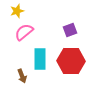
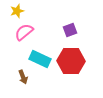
cyan rectangle: rotated 65 degrees counterclockwise
brown arrow: moved 1 px right, 1 px down
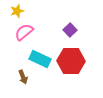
purple square: rotated 24 degrees counterclockwise
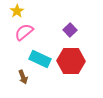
yellow star: rotated 16 degrees counterclockwise
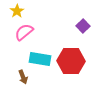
purple square: moved 13 px right, 4 px up
cyan rectangle: rotated 15 degrees counterclockwise
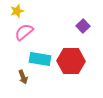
yellow star: rotated 16 degrees clockwise
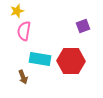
purple square: rotated 24 degrees clockwise
pink semicircle: moved 1 px up; rotated 42 degrees counterclockwise
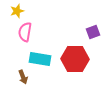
purple square: moved 10 px right, 6 px down
pink semicircle: moved 1 px right, 1 px down
red hexagon: moved 4 px right, 2 px up
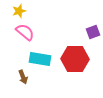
yellow star: moved 2 px right
pink semicircle: rotated 120 degrees clockwise
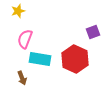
yellow star: moved 1 px left
pink semicircle: moved 7 px down; rotated 108 degrees counterclockwise
red hexagon: rotated 24 degrees clockwise
brown arrow: moved 1 px left, 1 px down
